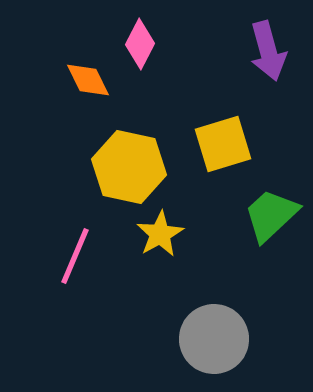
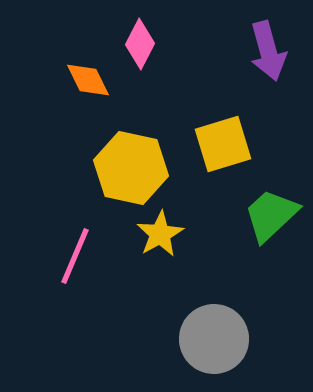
yellow hexagon: moved 2 px right, 1 px down
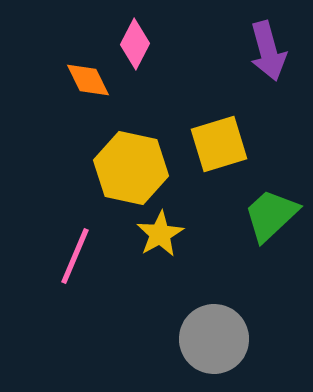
pink diamond: moved 5 px left
yellow square: moved 4 px left
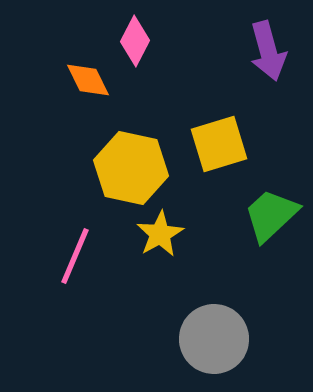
pink diamond: moved 3 px up
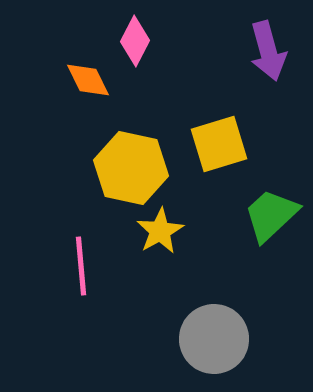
yellow star: moved 3 px up
pink line: moved 6 px right, 10 px down; rotated 28 degrees counterclockwise
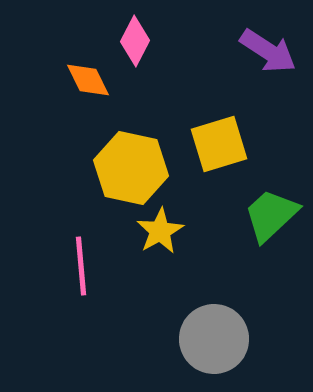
purple arrow: rotated 42 degrees counterclockwise
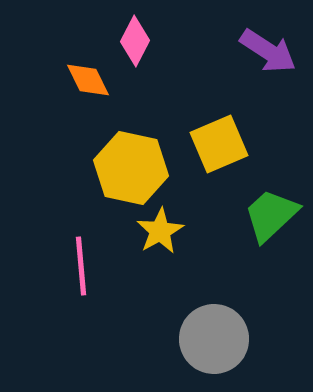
yellow square: rotated 6 degrees counterclockwise
